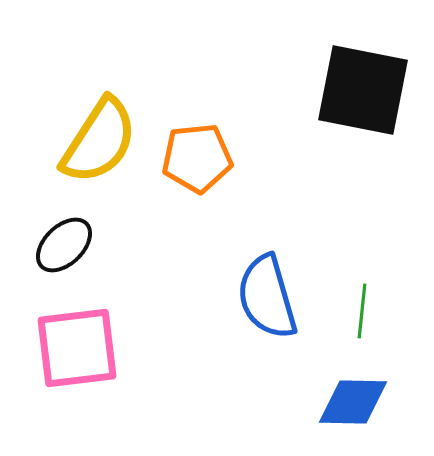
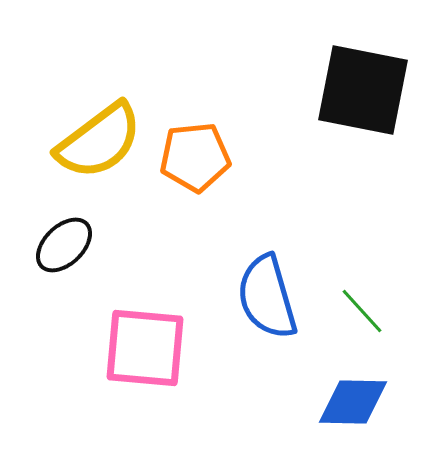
yellow semicircle: rotated 20 degrees clockwise
orange pentagon: moved 2 px left, 1 px up
green line: rotated 48 degrees counterclockwise
pink square: moved 68 px right; rotated 12 degrees clockwise
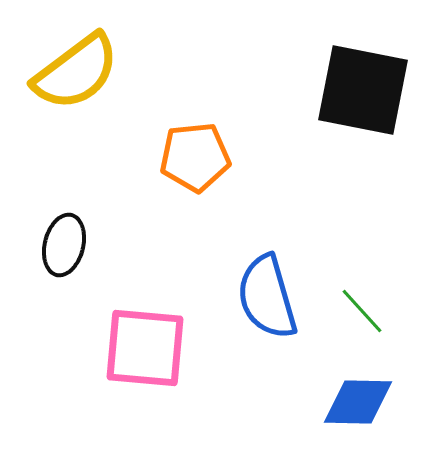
yellow semicircle: moved 23 px left, 69 px up
black ellipse: rotated 32 degrees counterclockwise
blue diamond: moved 5 px right
